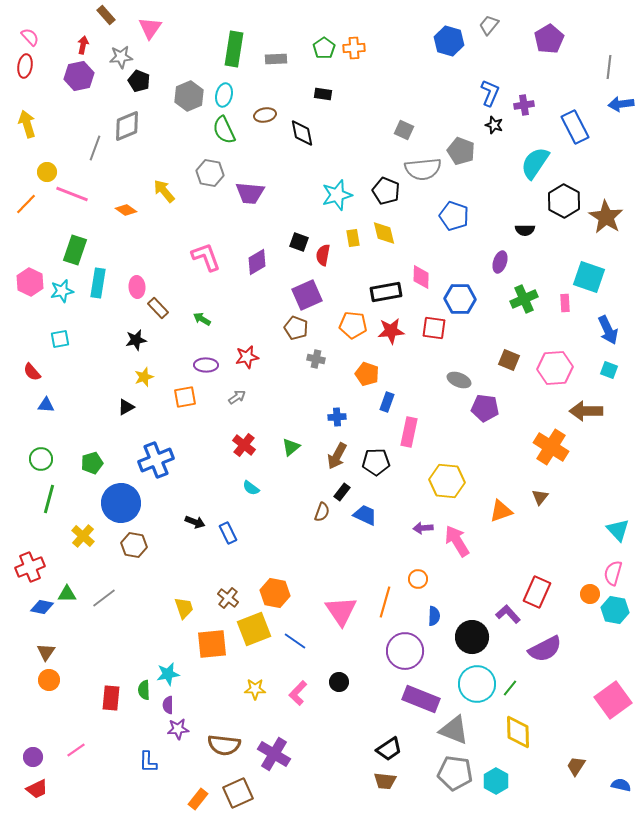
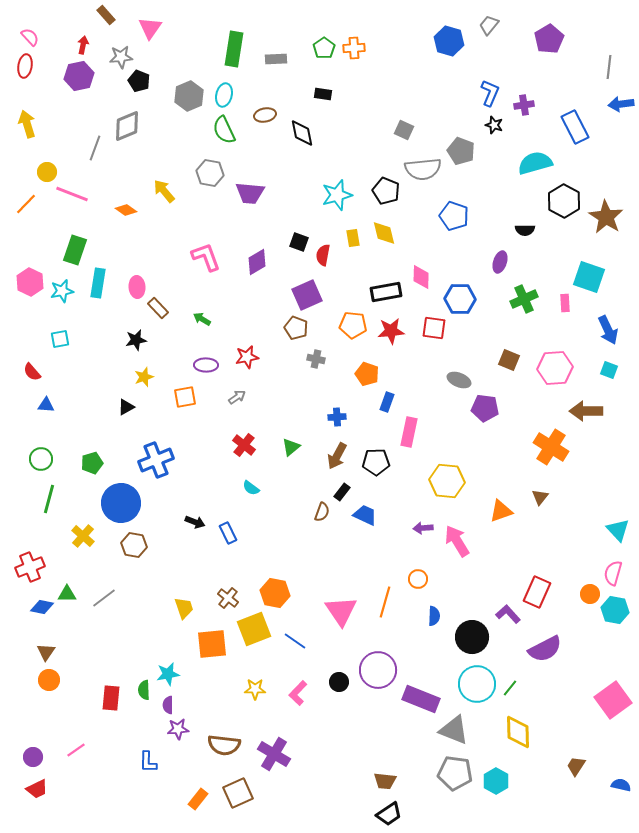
cyan semicircle at (535, 163): rotated 40 degrees clockwise
purple circle at (405, 651): moved 27 px left, 19 px down
black trapezoid at (389, 749): moved 65 px down
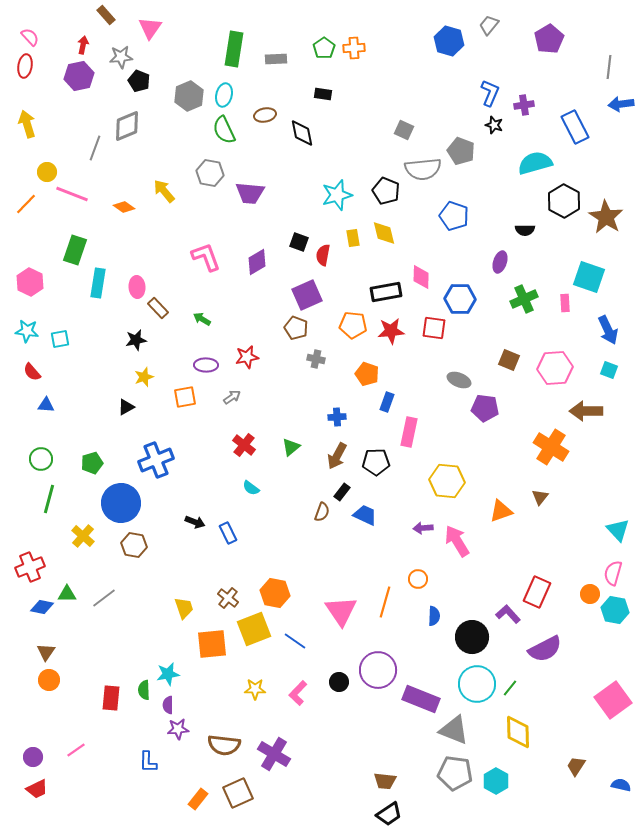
orange diamond at (126, 210): moved 2 px left, 3 px up
cyan star at (62, 291): moved 35 px left, 40 px down; rotated 20 degrees clockwise
gray arrow at (237, 397): moved 5 px left
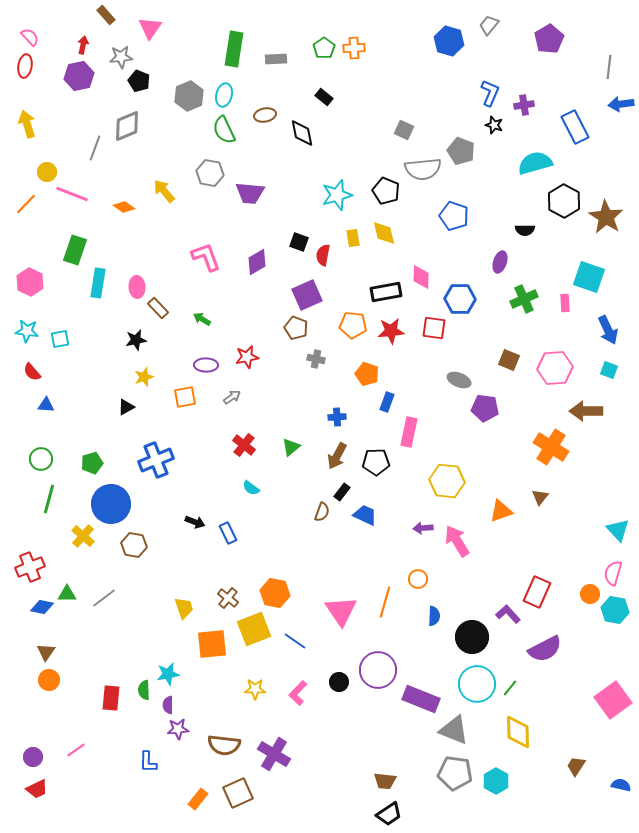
black rectangle at (323, 94): moved 1 px right, 3 px down; rotated 30 degrees clockwise
blue circle at (121, 503): moved 10 px left, 1 px down
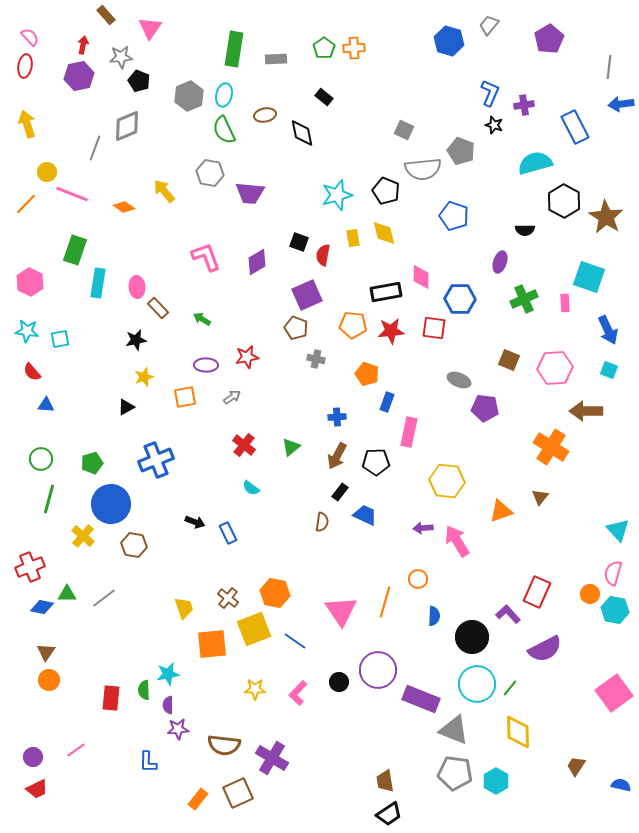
black rectangle at (342, 492): moved 2 px left
brown semicircle at (322, 512): moved 10 px down; rotated 12 degrees counterclockwise
pink square at (613, 700): moved 1 px right, 7 px up
purple cross at (274, 754): moved 2 px left, 4 px down
brown trapezoid at (385, 781): rotated 75 degrees clockwise
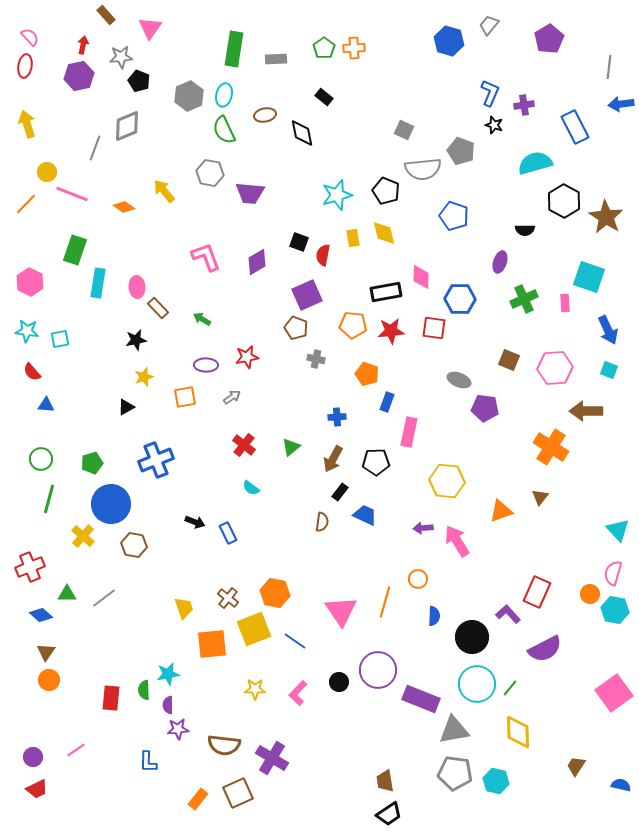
brown arrow at (337, 456): moved 4 px left, 3 px down
blue diamond at (42, 607): moved 1 px left, 8 px down; rotated 30 degrees clockwise
gray triangle at (454, 730): rotated 32 degrees counterclockwise
cyan hexagon at (496, 781): rotated 15 degrees counterclockwise
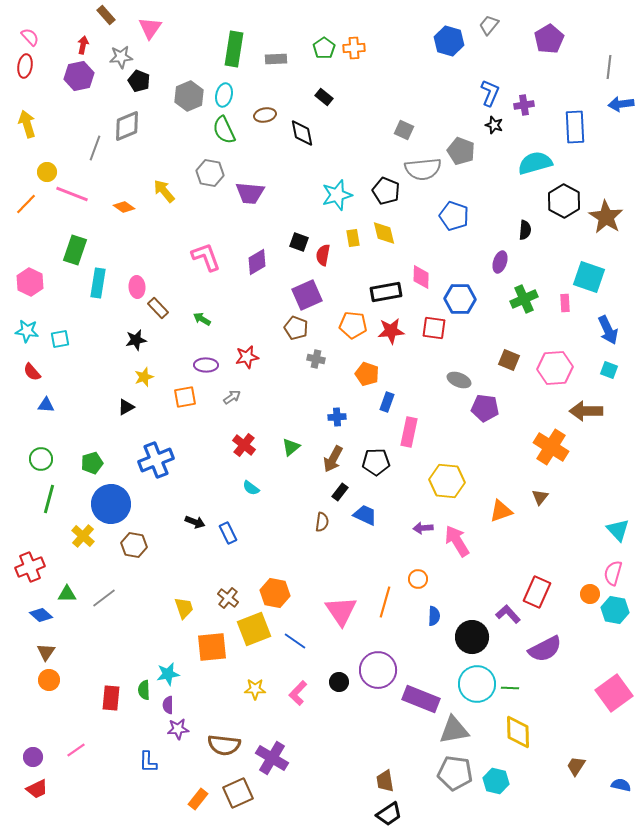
blue rectangle at (575, 127): rotated 24 degrees clockwise
black semicircle at (525, 230): rotated 84 degrees counterclockwise
orange square at (212, 644): moved 3 px down
green line at (510, 688): rotated 54 degrees clockwise
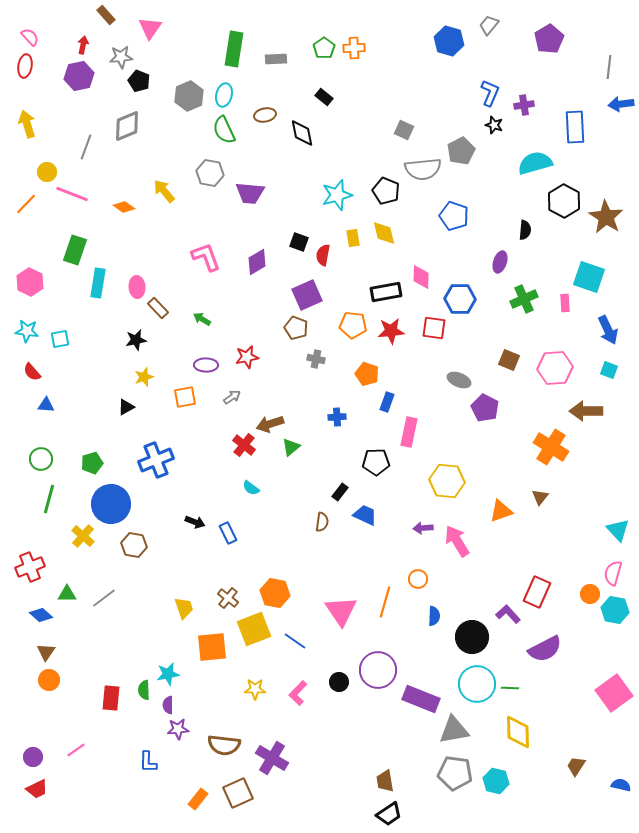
gray line at (95, 148): moved 9 px left, 1 px up
gray pentagon at (461, 151): rotated 24 degrees clockwise
purple pentagon at (485, 408): rotated 20 degrees clockwise
brown arrow at (333, 459): moved 63 px left, 35 px up; rotated 44 degrees clockwise
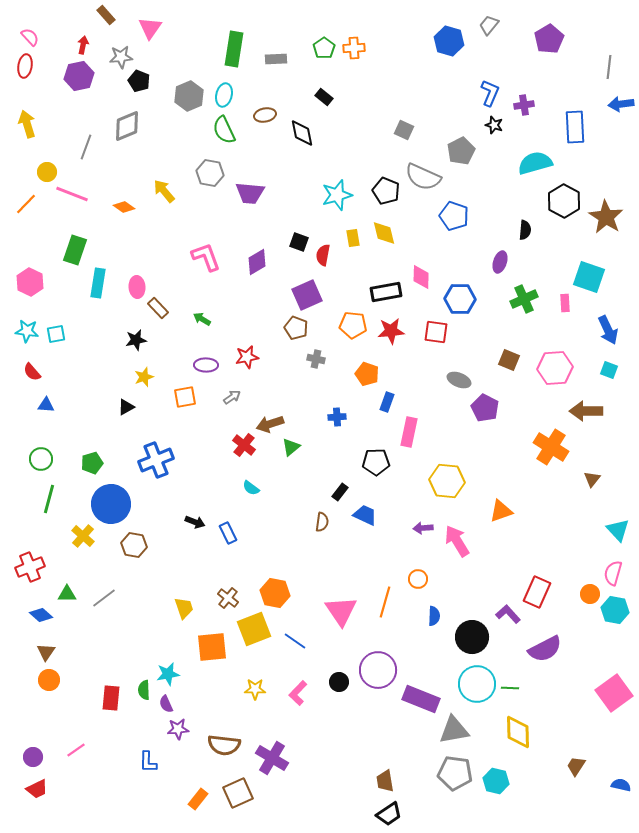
gray semicircle at (423, 169): moved 8 px down; rotated 30 degrees clockwise
red square at (434, 328): moved 2 px right, 4 px down
cyan square at (60, 339): moved 4 px left, 5 px up
brown triangle at (540, 497): moved 52 px right, 18 px up
purple semicircle at (168, 705): moved 2 px left, 1 px up; rotated 24 degrees counterclockwise
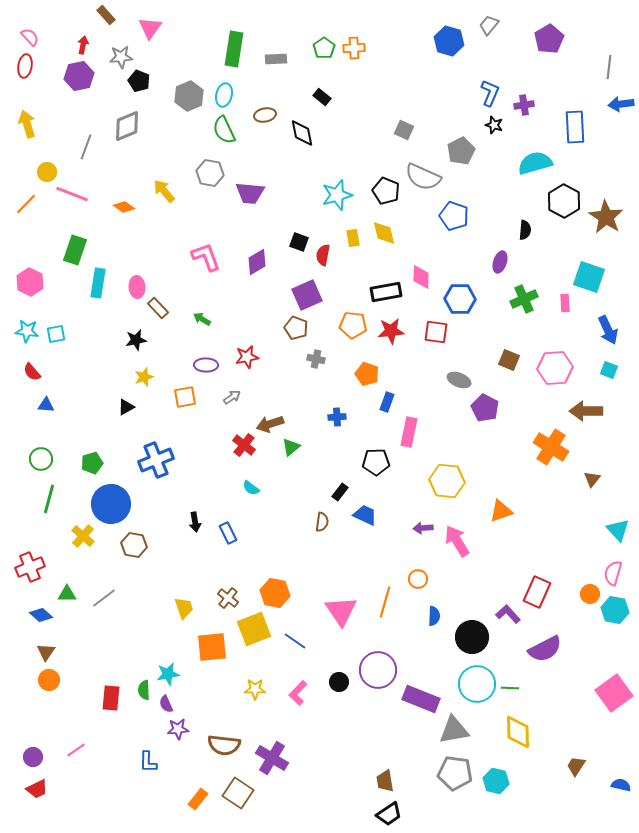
black rectangle at (324, 97): moved 2 px left
black arrow at (195, 522): rotated 60 degrees clockwise
brown square at (238, 793): rotated 32 degrees counterclockwise
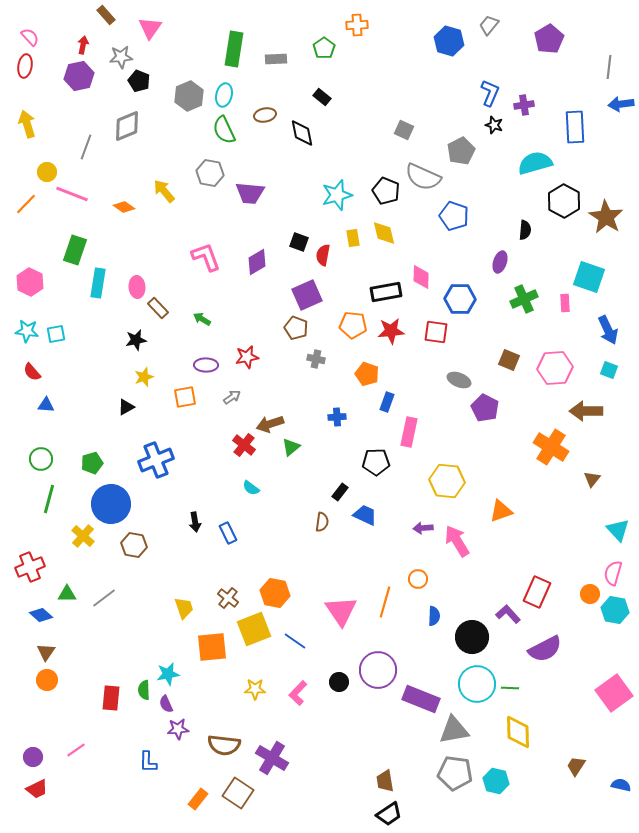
orange cross at (354, 48): moved 3 px right, 23 px up
orange circle at (49, 680): moved 2 px left
